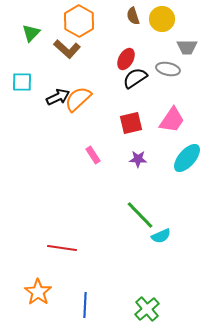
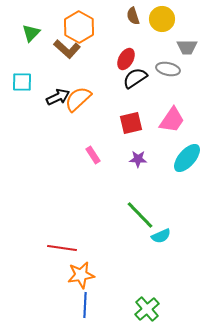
orange hexagon: moved 6 px down
orange star: moved 43 px right, 17 px up; rotated 28 degrees clockwise
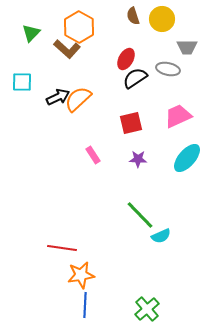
pink trapezoid: moved 6 px right, 4 px up; rotated 148 degrees counterclockwise
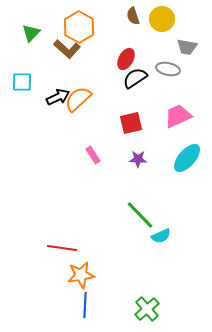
gray trapezoid: rotated 10 degrees clockwise
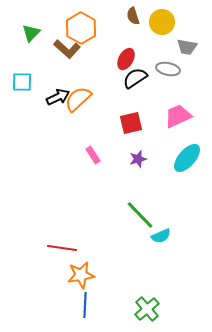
yellow circle: moved 3 px down
orange hexagon: moved 2 px right, 1 px down
purple star: rotated 18 degrees counterclockwise
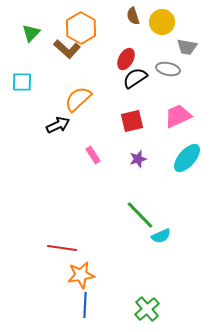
black arrow: moved 28 px down
red square: moved 1 px right, 2 px up
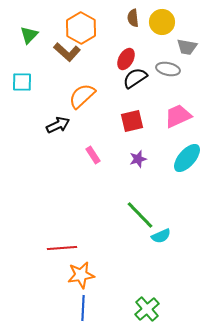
brown semicircle: moved 2 px down; rotated 12 degrees clockwise
green triangle: moved 2 px left, 2 px down
brown L-shape: moved 3 px down
orange semicircle: moved 4 px right, 3 px up
red line: rotated 12 degrees counterclockwise
blue line: moved 2 px left, 3 px down
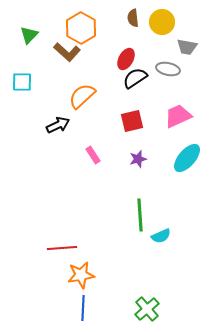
green line: rotated 40 degrees clockwise
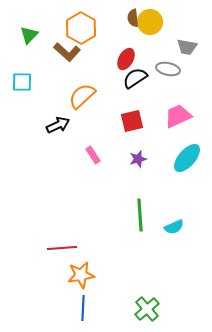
yellow circle: moved 12 px left
cyan semicircle: moved 13 px right, 9 px up
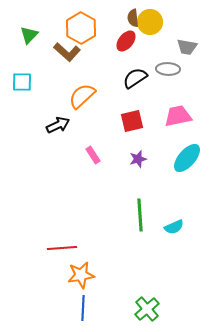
red ellipse: moved 18 px up; rotated 10 degrees clockwise
gray ellipse: rotated 10 degrees counterclockwise
pink trapezoid: rotated 12 degrees clockwise
